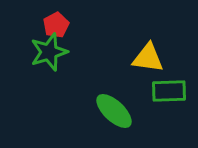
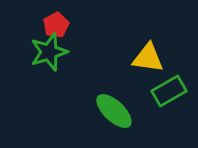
green rectangle: rotated 28 degrees counterclockwise
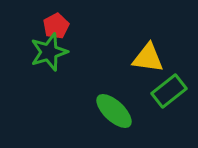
red pentagon: moved 1 px down
green rectangle: rotated 8 degrees counterclockwise
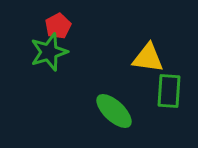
red pentagon: moved 2 px right
green rectangle: rotated 48 degrees counterclockwise
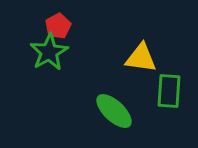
green star: rotated 12 degrees counterclockwise
yellow triangle: moved 7 px left
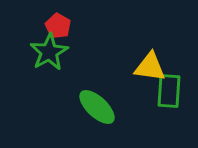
red pentagon: rotated 15 degrees counterclockwise
yellow triangle: moved 9 px right, 9 px down
green ellipse: moved 17 px left, 4 px up
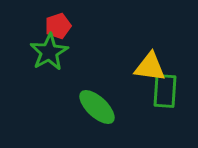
red pentagon: rotated 25 degrees clockwise
green rectangle: moved 4 px left
